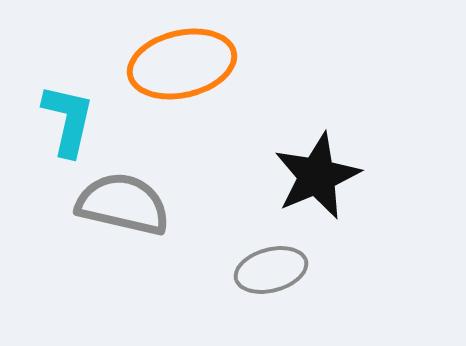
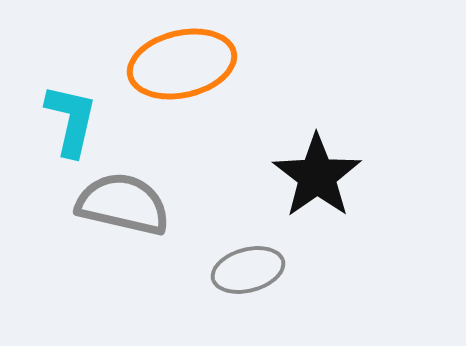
cyan L-shape: moved 3 px right
black star: rotated 12 degrees counterclockwise
gray ellipse: moved 23 px left
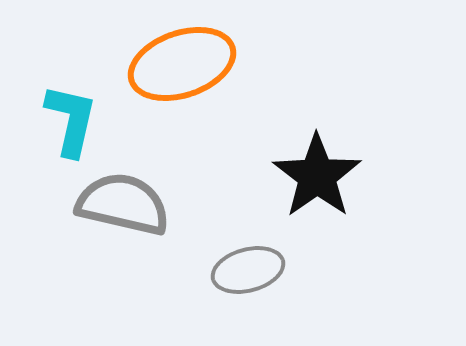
orange ellipse: rotated 6 degrees counterclockwise
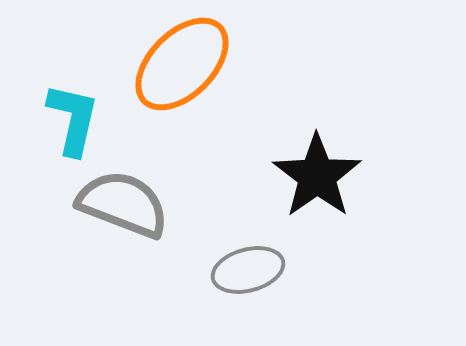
orange ellipse: rotated 26 degrees counterclockwise
cyan L-shape: moved 2 px right, 1 px up
gray semicircle: rotated 8 degrees clockwise
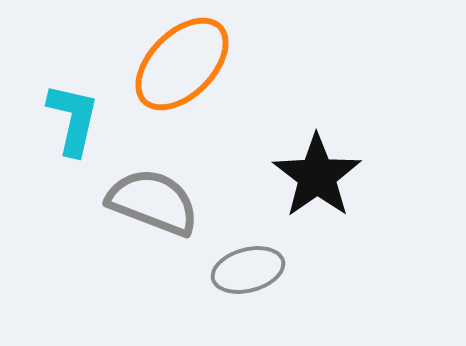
gray semicircle: moved 30 px right, 2 px up
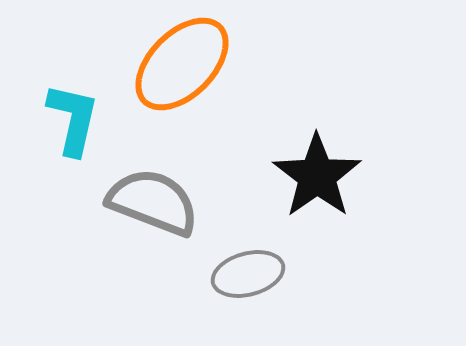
gray ellipse: moved 4 px down
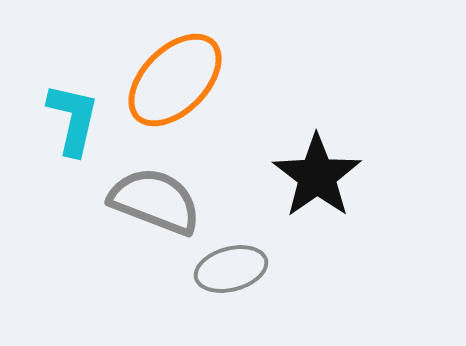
orange ellipse: moved 7 px left, 16 px down
gray semicircle: moved 2 px right, 1 px up
gray ellipse: moved 17 px left, 5 px up
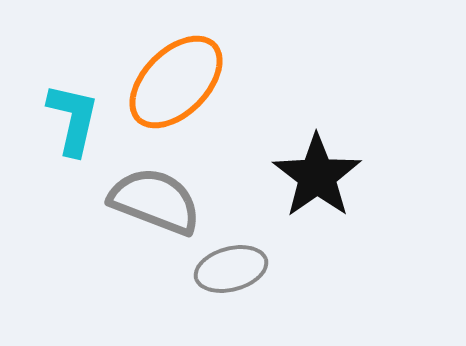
orange ellipse: moved 1 px right, 2 px down
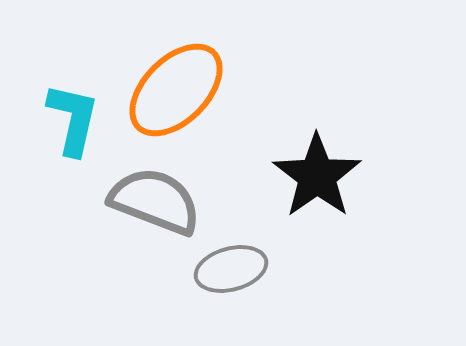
orange ellipse: moved 8 px down
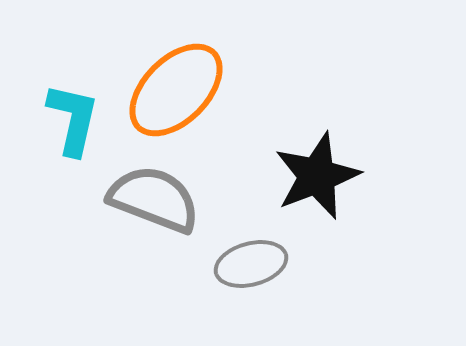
black star: rotated 14 degrees clockwise
gray semicircle: moved 1 px left, 2 px up
gray ellipse: moved 20 px right, 5 px up
